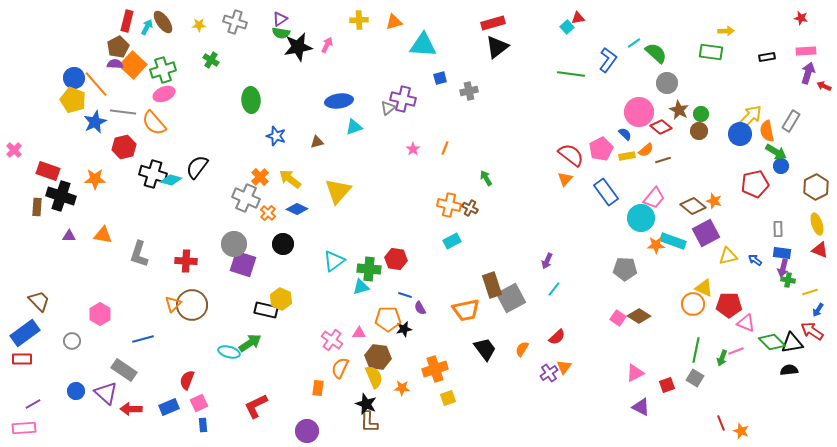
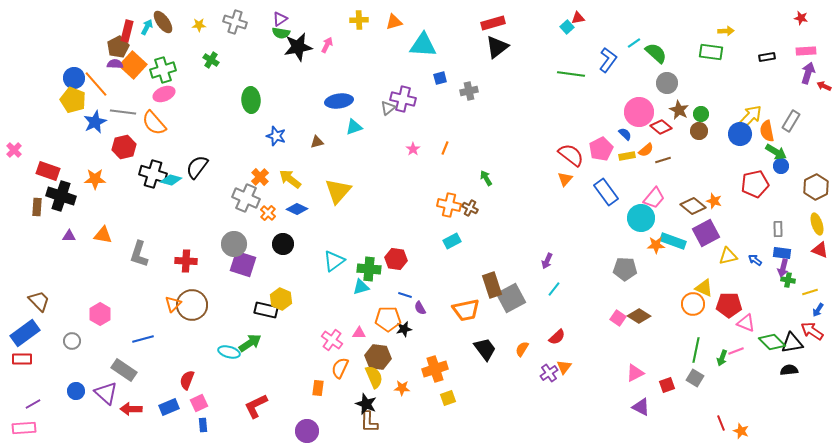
red rectangle at (127, 21): moved 10 px down
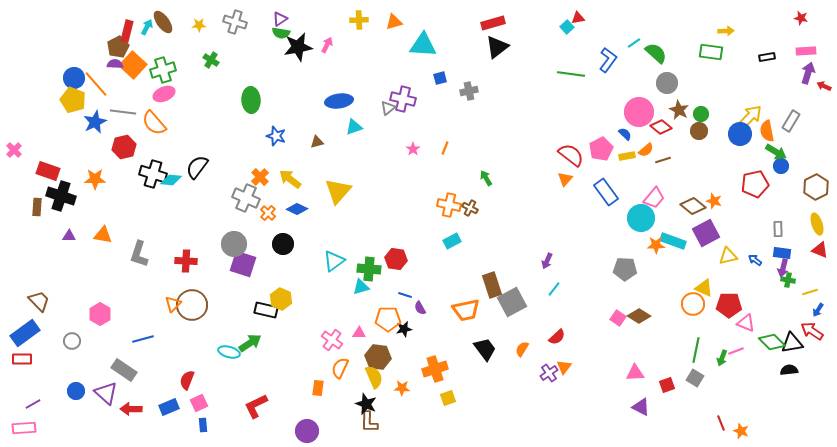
cyan diamond at (171, 180): rotated 10 degrees counterclockwise
gray square at (511, 298): moved 1 px right, 4 px down
pink triangle at (635, 373): rotated 24 degrees clockwise
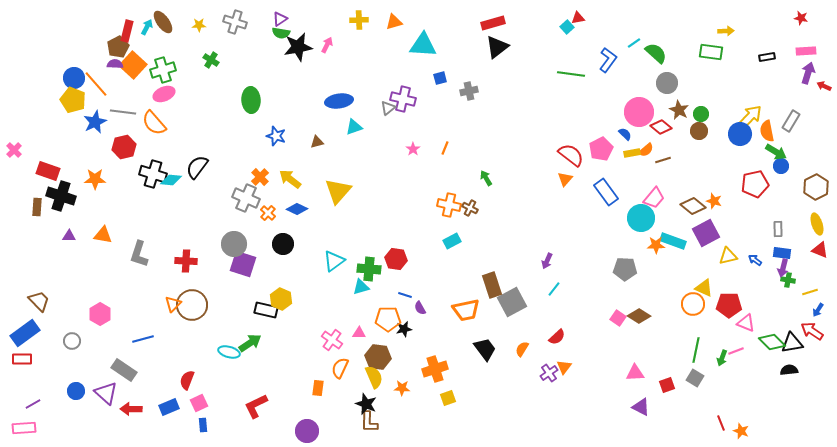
yellow rectangle at (627, 156): moved 5 px right, 3 px up
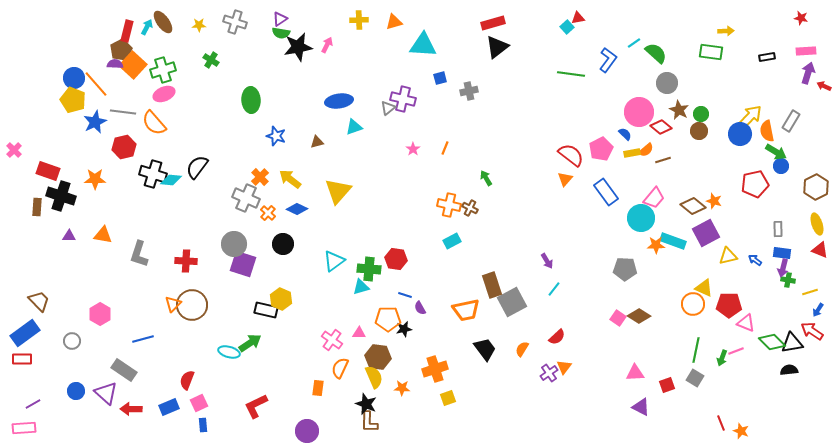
brown pentagon at (118, 47): moved 3 px right, 3 px down
purple arrow at (547, 261): rotated 56 degrees counterclockwise
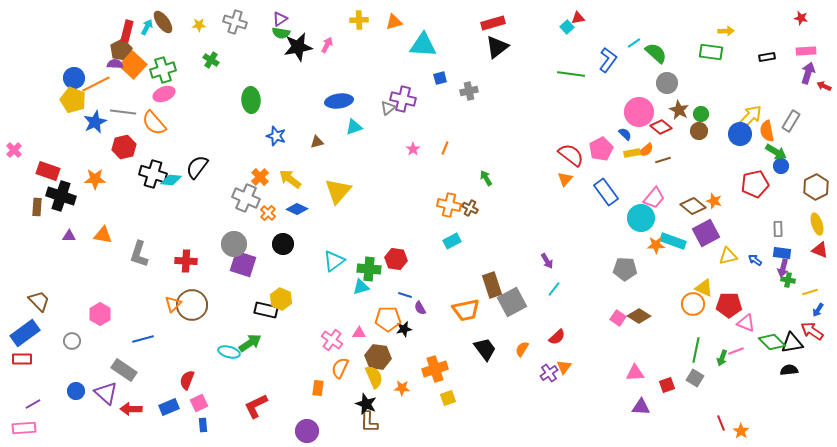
orange line at (96, 84): rotated 76 degrees counterclockwise
purple triangle at (641, 407): rotated 24 degrees counterclockwise
orange star at (741, 431): rotated 14 degrees clockwise
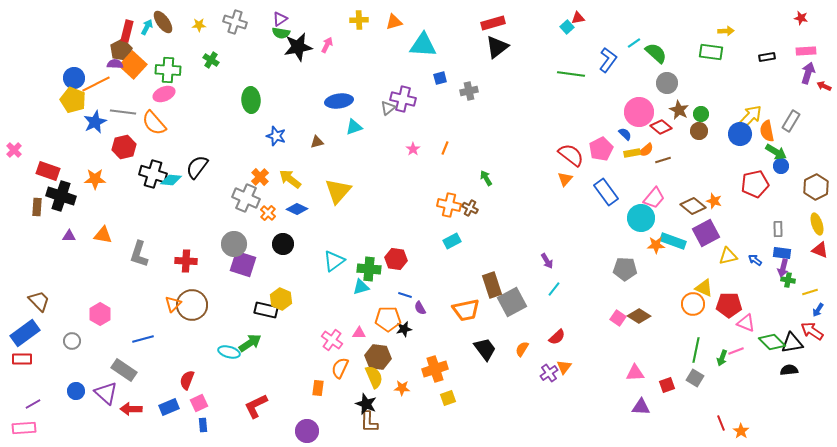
green cross at (163, 70): moved 5 px right; rotated 20 degrees clockwise
